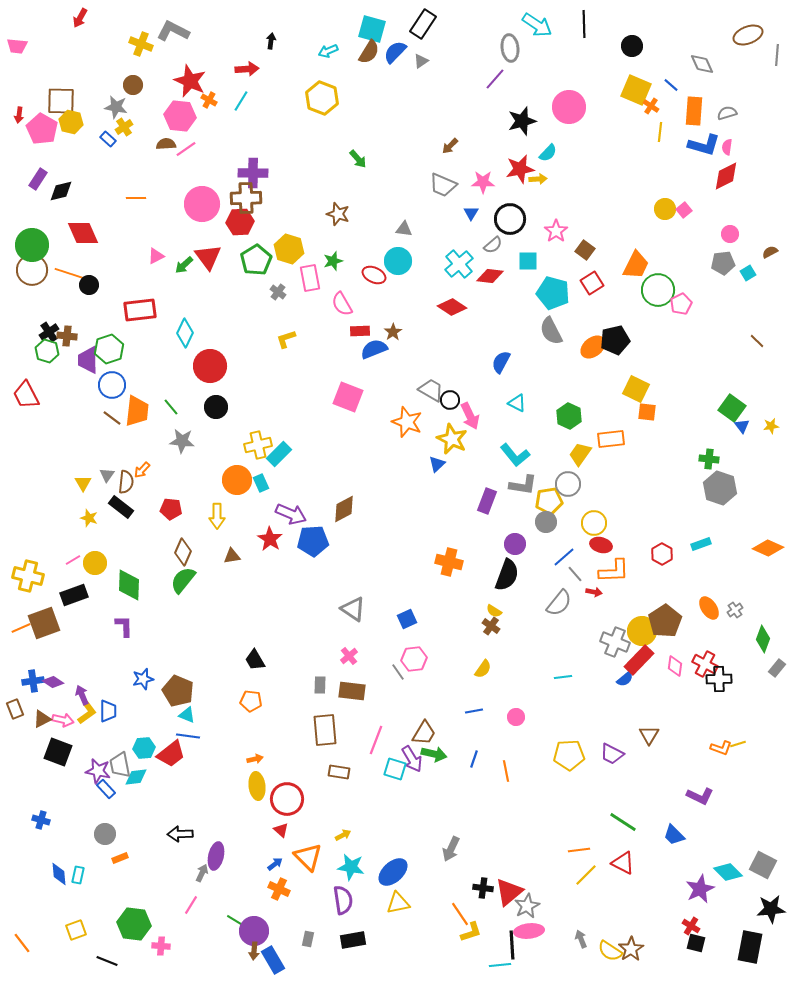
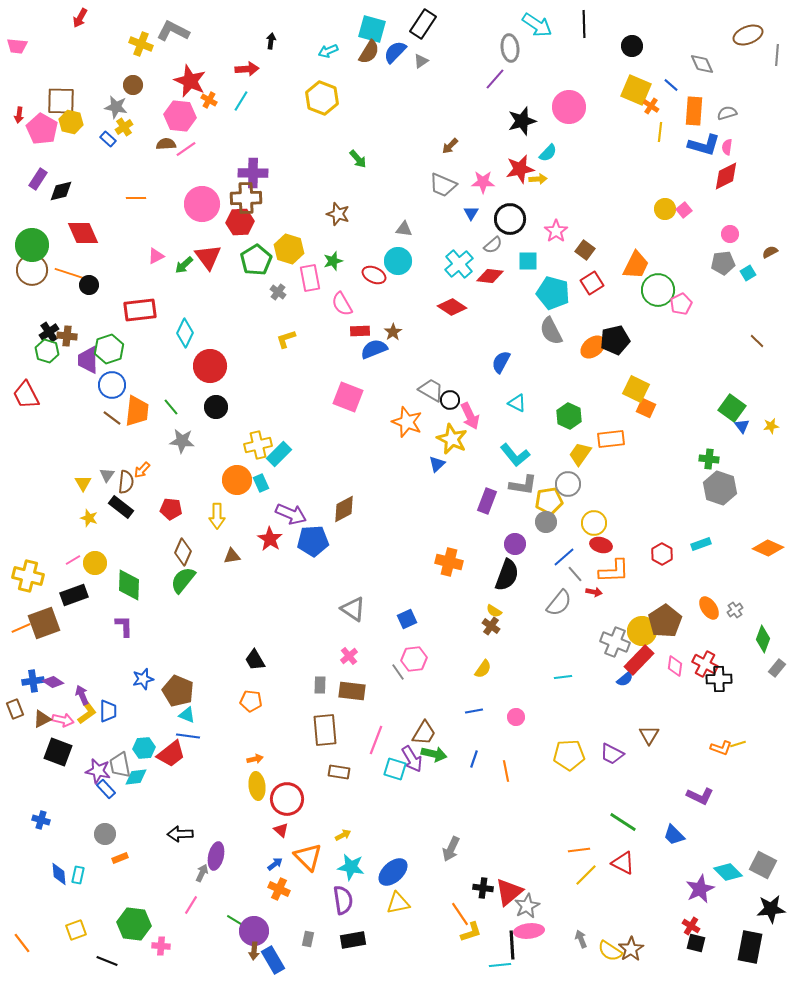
orange square at (647, 412): moved 1 px left, 4 px up; rotated 18 degrees clockwise
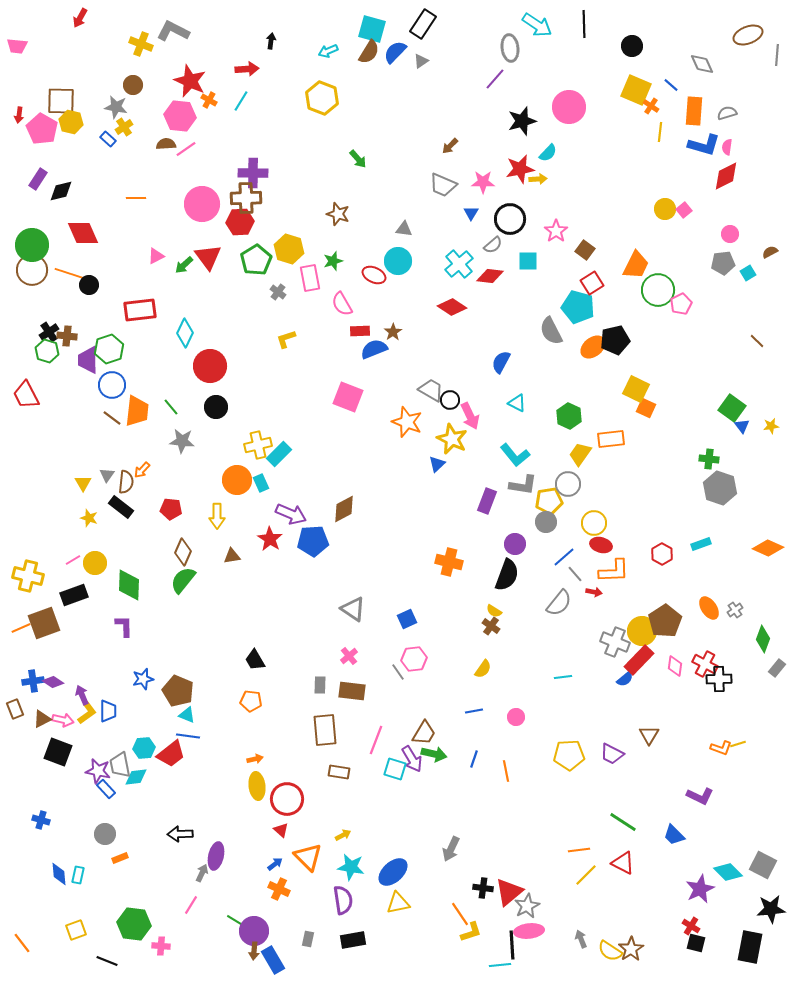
cyan pentagon at (553, 293): moved 25 px right, 14 px down
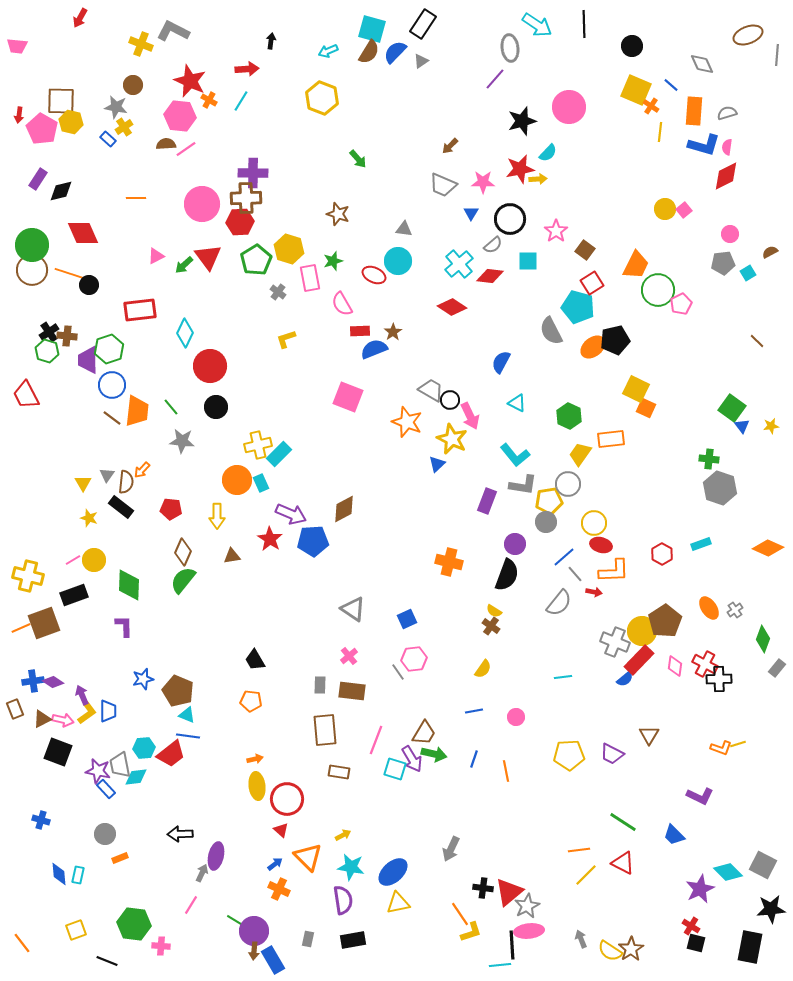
yellow circle at (95, 563): moved 1 px left, 3 px up
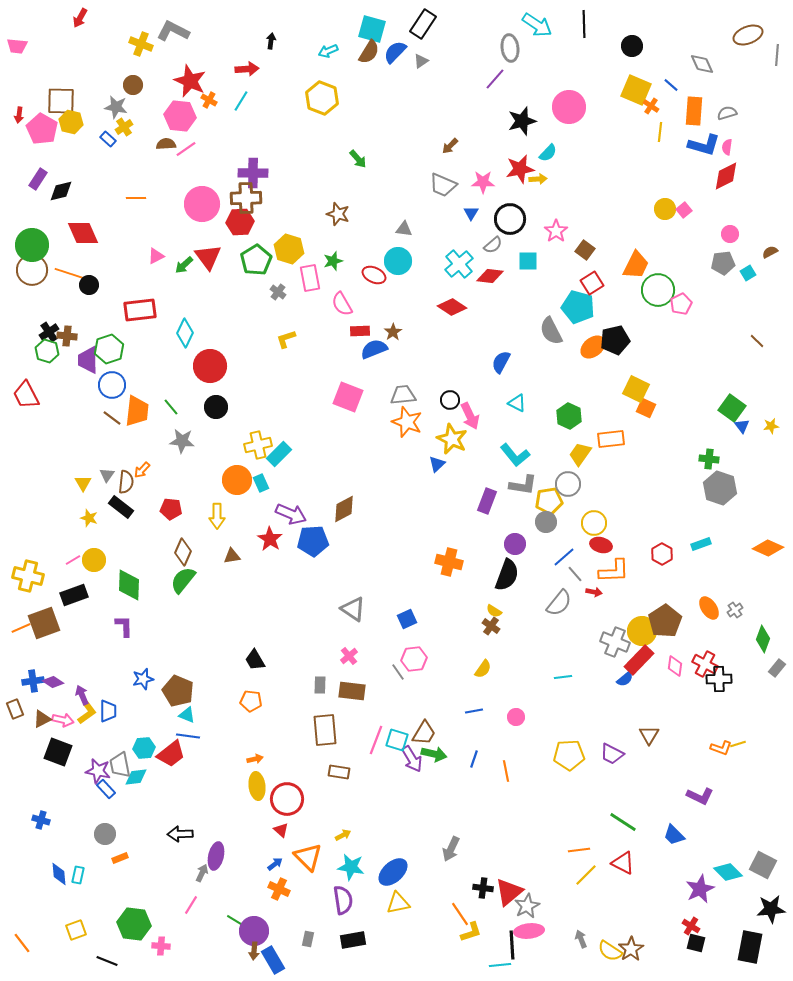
gray trapezoid at (431, 390): moved 28 px left, 5 px down; rotated 36 degrees counterclockwise
cyan square at (395, 769): moved 2 px right, 29 px up
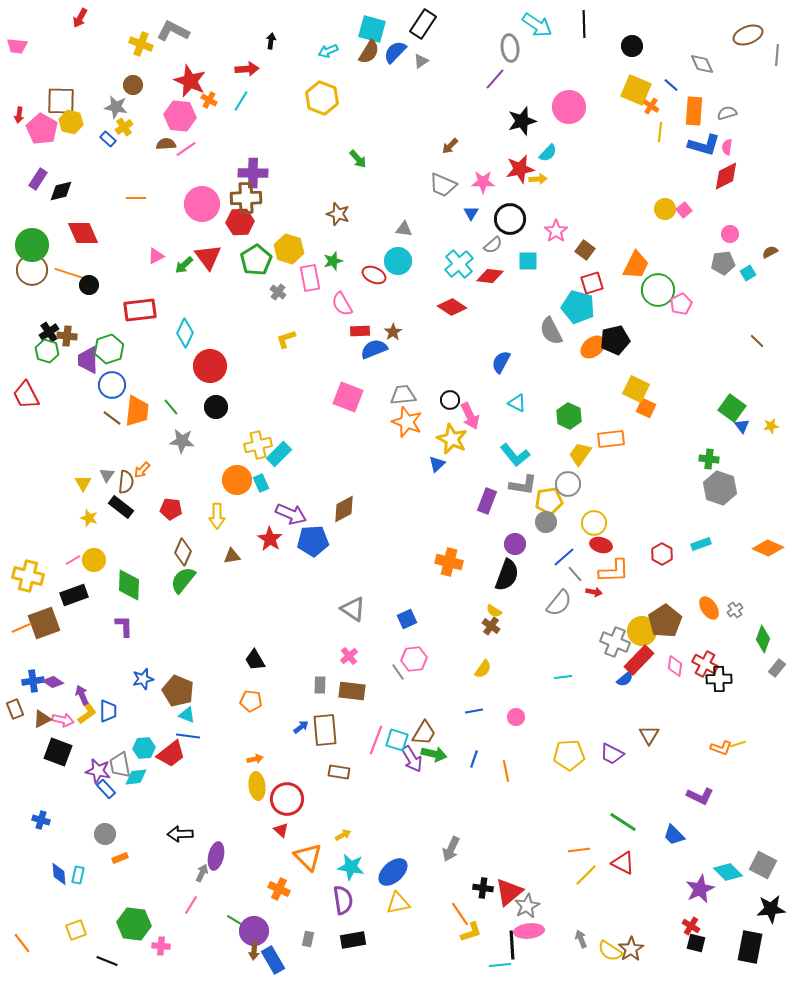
red square at (592, 283): rotated 15 degrees clockwise
blue arrow at (275, 864): moved 26 px right, 137 px up
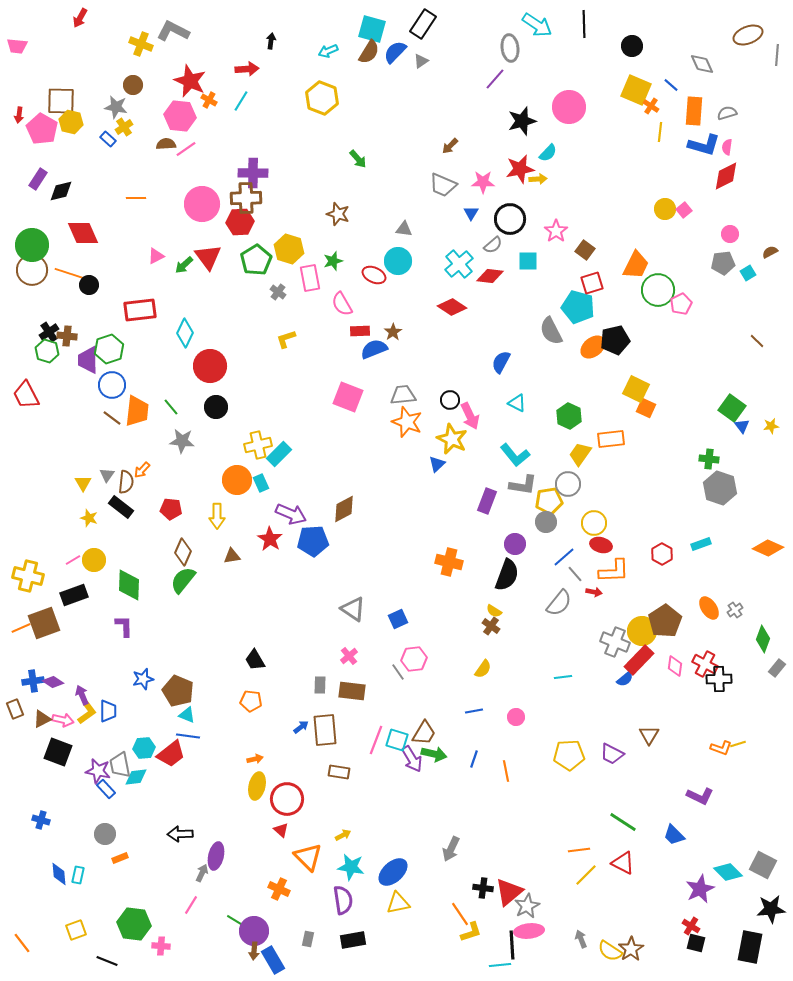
blue square at (407, 619): moved 9 px left
yellow ellipse at (257, 786): rotated 20 degrees clockwise
